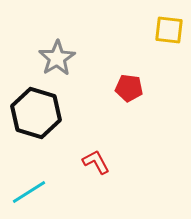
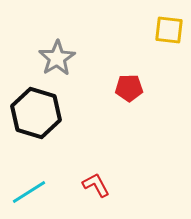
red pentagon: rotated 8 degrees counterclockwise
red L-shape: moved 23 px down
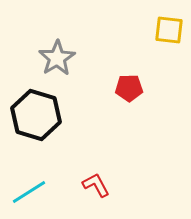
black hexagon: moved 2 px down
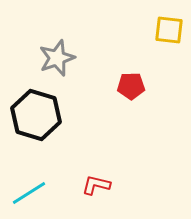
gray star: rotated 12 degrees clockwise
red pentagon: moved 2 px right, 2 px up
red L-shape: rotated 48 degrees counterclockwise
cyan line: moved 1 px down
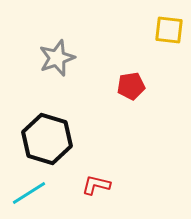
red pentagon: rotated 8 degrees counterclockwise
black hexagon: moved 11 px right, 24 px down
